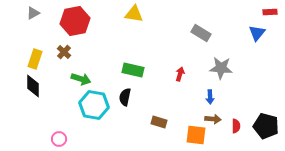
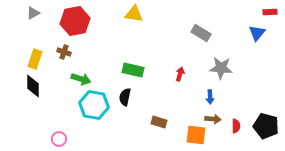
brown cross: rotated 24 degrees counterclockwise
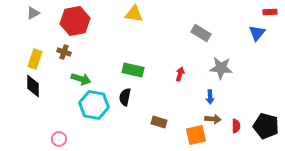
orange square: rotated 20 degrees counterclockwise
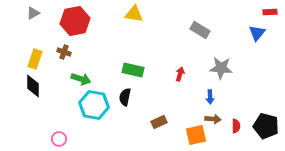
gray rectangle: moved 1 px left, 3 px up
brown rectangle: rotated 42 degrees counterclockwise
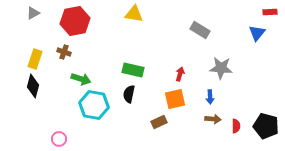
black diamond: rotated 15 degrees clockwise
black semicircle: moved 4 px right, 3 px up
orange square: moved 21 px left, 36 px up
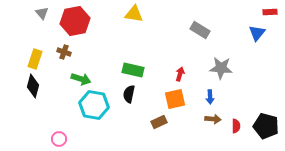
gray triangle: moved 9 px right; rotated 40 degrees counterclockwise
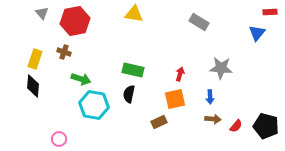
gray rectangle: moved 1 px left, 8 px up
black diamond: rotated 10 degrees counterclockwise
red semicircle: rotated 40 degrees clockwise
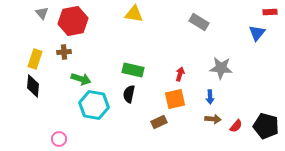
red hexagon: moved 2 px left
brown cross: rotated 24 degrees counterclockwise
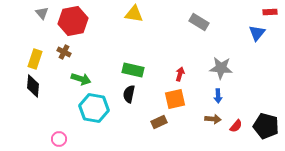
brown cross: rotated 32 degrees clockwise
blue arrow: moved 8 px right, 1 px up
cyan hexagon: moved 3 px down
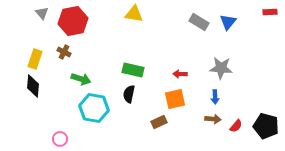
blue triangle: moved 29 px left, 11 px up
red arrow: rotated 104 degrees counterclockwise
blue arrow: moved 3 px left, 1 px down
pink circle: moved 1 px right
